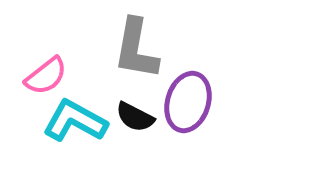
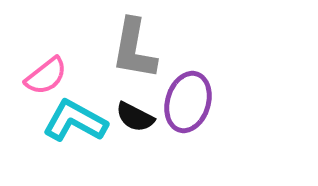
gray L-shape: moved 2 px left
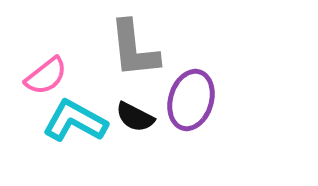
gray L-shape: rotated 16 degrees counterclockwise
purple ellipse: moved 3 px right, 2 px up
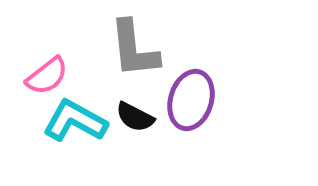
pink semicircle: moved 1 px right
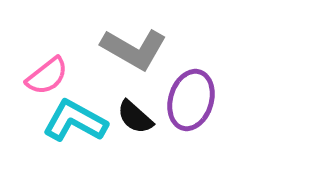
gray L-shape: rotated 54 degrees counterclockwise
black semicircle: rotated 15 degrees clockwise
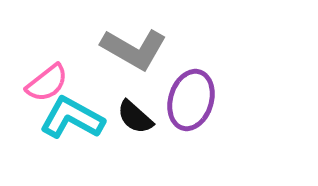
pink semicircle: moved 7 px down
cyan L-shape: moved 3 px left, 3 px up
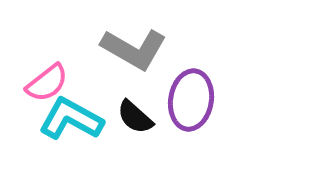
purple ellipse: rotated 8 degrees counterclockwise
cyan L-shape: moved 1 px left, 1 px down
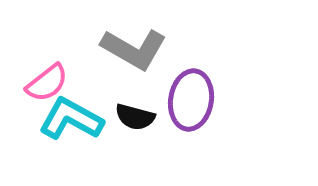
black semicircle: rotated 27 degrees counterclockwise
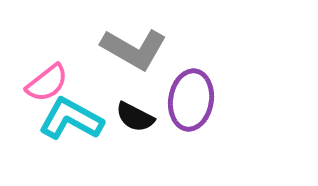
black semicircle: rotated 12 degrees clockwise
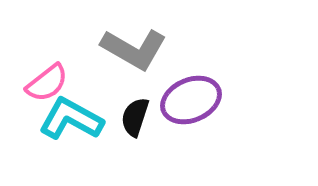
purple ellipse: rotated 58 degrees clockwise
black semicircle: rotated 81 degrees clockwise
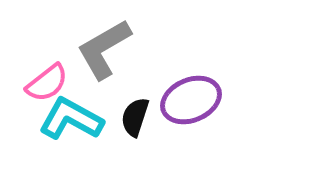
gray L-shape: moved 30 px left; rotated 120 degrees clockwise
